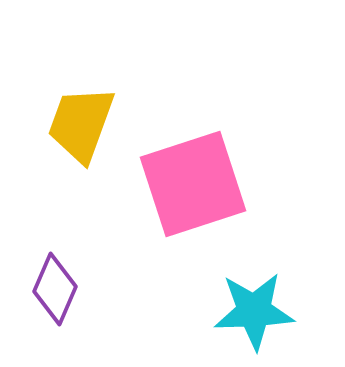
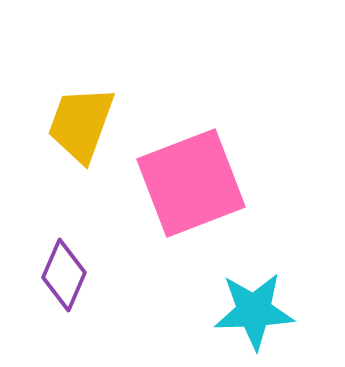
pink square: moved 2 px left, 1 px up; rotated 3 degrees counterclockwise
purple diamond: moved 9 px right, 14 px up
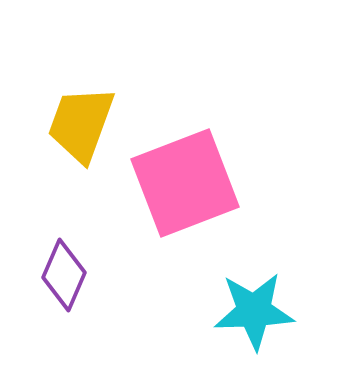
pink square: moved 6 px left
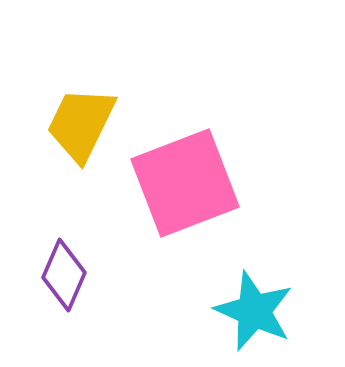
yellow trapezoid: rotated 6 degrees clockwise
cyan star: rotated 26 degrees clockwise
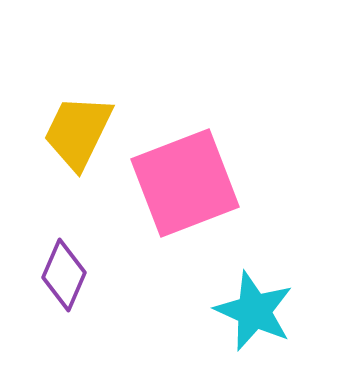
yellow trapezoid: moved 3 px left, 8 px down
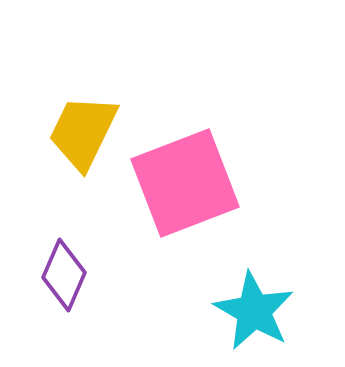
yellow trapezoid: moved 5 px right
cyan star: rotated 6 degrees clockwise
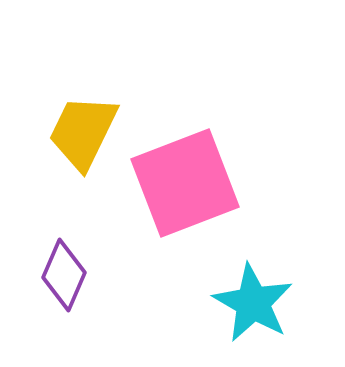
cyan star: moved 1 px left, 8 px up
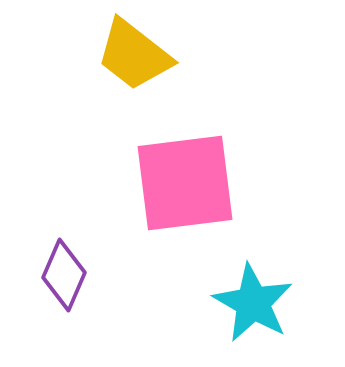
yellow trapezoid: moved 51 px right, 77 px up; rotated 78 degrees counterclockwise
pink square: rotated 14 degrees clockwise
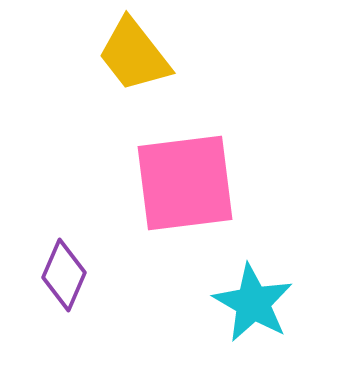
yellow trapezoid: rotated 14 degrees clockwise
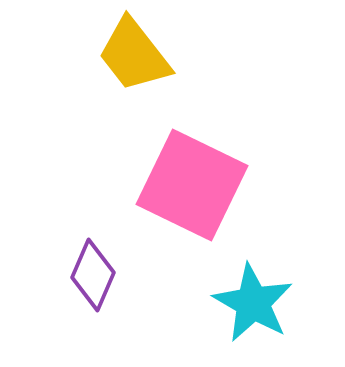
pink square: moved 7 px right, 2 px down; rotated 33 degrees clockwise
purple diamond: moved 29 px right
